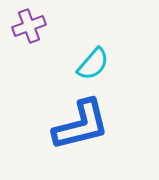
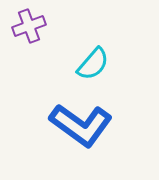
blue L-shape: rotated 50 degrees clockwise
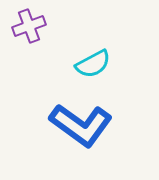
cyan semicircle: rotated 21 degrees clockwise
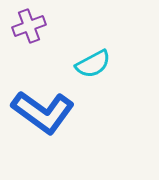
blue L-shape: moved 38 px left, 13 px up
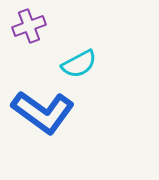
cyan semicircle: moved 14 px left
